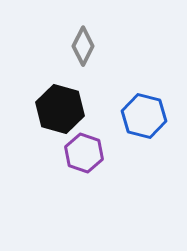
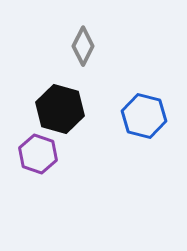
purple hexagon: moved 46 px left, 1 px down
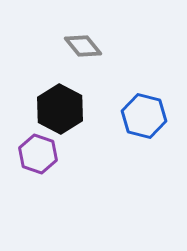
gray diamond: rotated 66 degrees counterclockwise
black hexagon: rotated 12 degrees clockwise
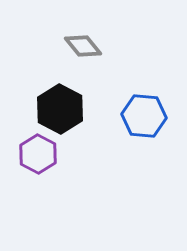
blue hexagon: rotated 9 degrees counterclockwise
purple hexagon: rotated 9 degrees clockwise
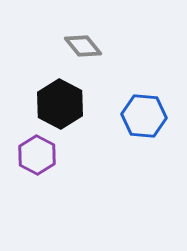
black hexagon: moved 5 px up
purple hexagon: moved 1 px left, 1 px down
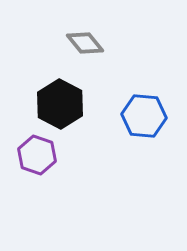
gray diamond: moved 2 px right, 3 px up
purple hexagon: rotated 9 degrees counterclockwise
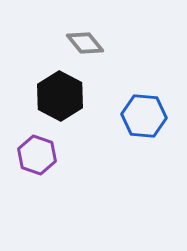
black hexagon: moved 8 px up
